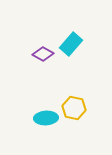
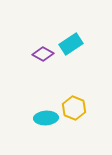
cyan rectangle: rotated 15 degrees clockwise
yellow hexagon: rotated 10 degrees clockwise
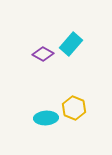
cyan rectangle: rotated 15 degrees counterclockwise
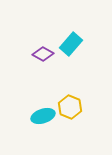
yellow hexagon: moved 4 px left, 1 px up
cyan ellipse: moved 3 px left, 2 px up; rotated 15 degrees counterclockwise
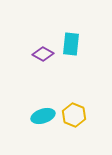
cyan rectangle: rotated 35 degrees counterclockwise
yellow hexagon: moved 4 px right, 8 px down
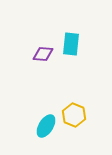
purple diamond: rotated 25 degrees counterclockwise
cyan ellipse: moved 3 px right, 10 px down; rotated 40 degrees counterclockwise
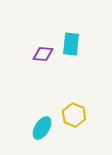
cyan ellipse: moved 4 px left, 2 px down
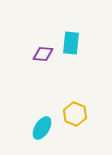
cyan rectangle: moved 1 px up
yellow hexagon: moved 1 px right, 1 px up
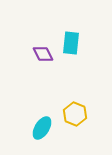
purple diamond: rotated 60 degrees clockwise
